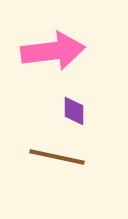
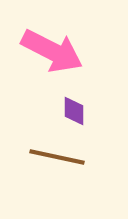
pink arrow: moved 1 px left; rotated 34 degrees clockwise
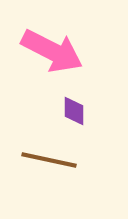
brown line: moved 8 px left, 3 px down
